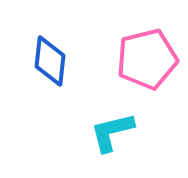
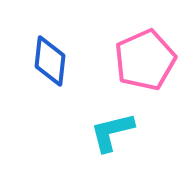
pink pentagon: moved 2 px left, 1 px down; rotated 10 degrees counterclockwise
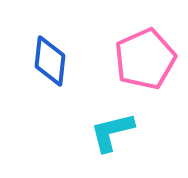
pink pentagon: moved 1 px up
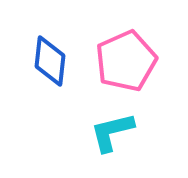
pink pentagon: moved 19 px left, 2 px down
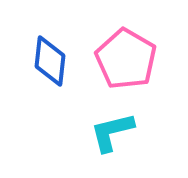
pink pentagon: moved 2 px up; rotated 18 degrees counterclockwise
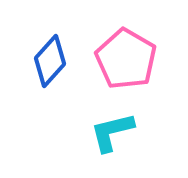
blue diamond: rotated 36 degrees clockwise
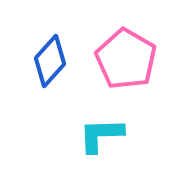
cyan L-shape: moved 11 px left, 3 px down; rotated 12 degrees clockwise
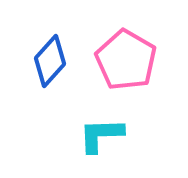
pink pentagon: moved 1 px down
